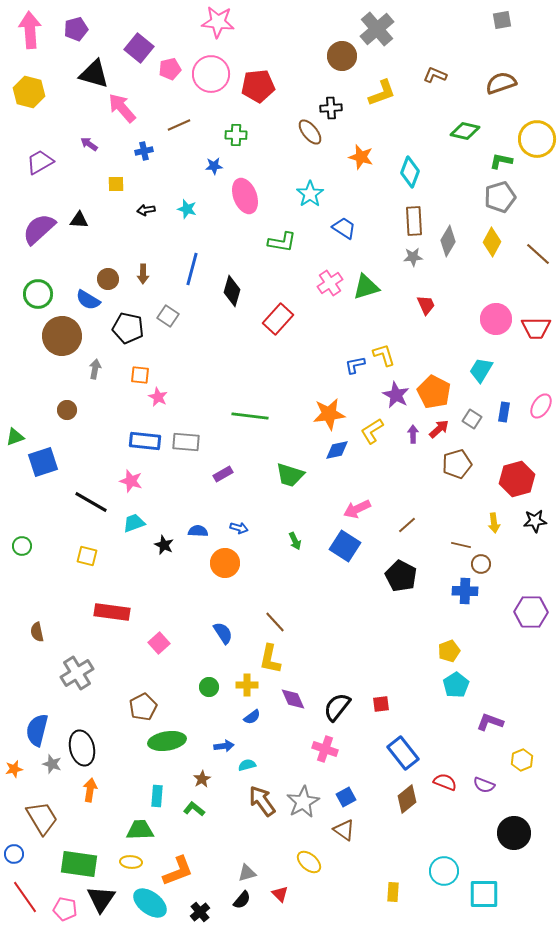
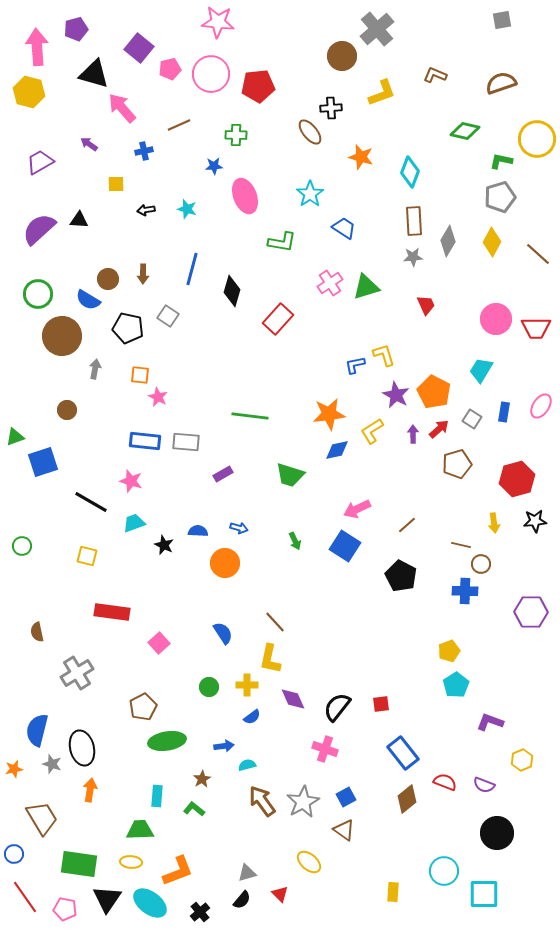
pink arrow at (30, 30): moved 7 px right, 17 px down
black circle at (514, 833): moved 17 px left
black triangle at (101, 899): moved 6 px right
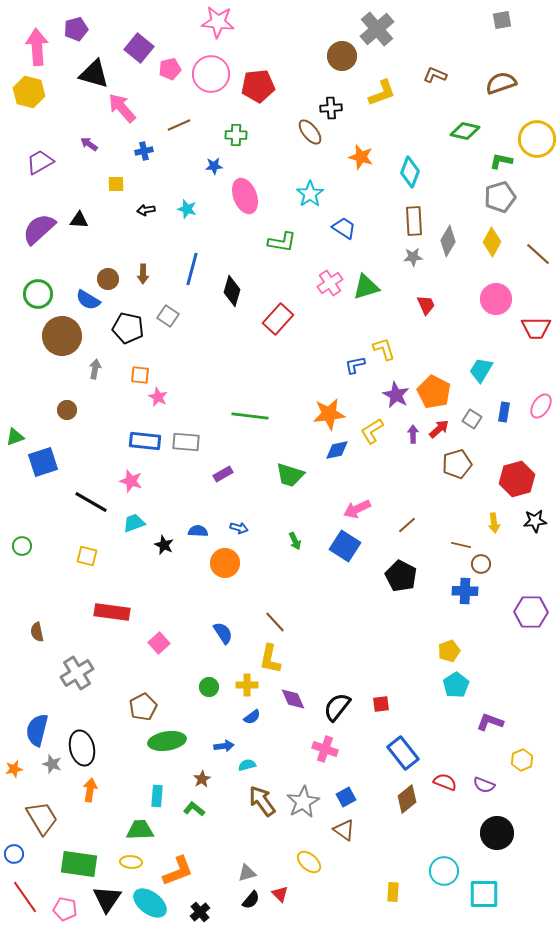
pink circle at (496, 319): moved 20 px up
yellow L-shape at (384, 355): moved 6 px up
black semicircle at (242, 900): moved 9 px right
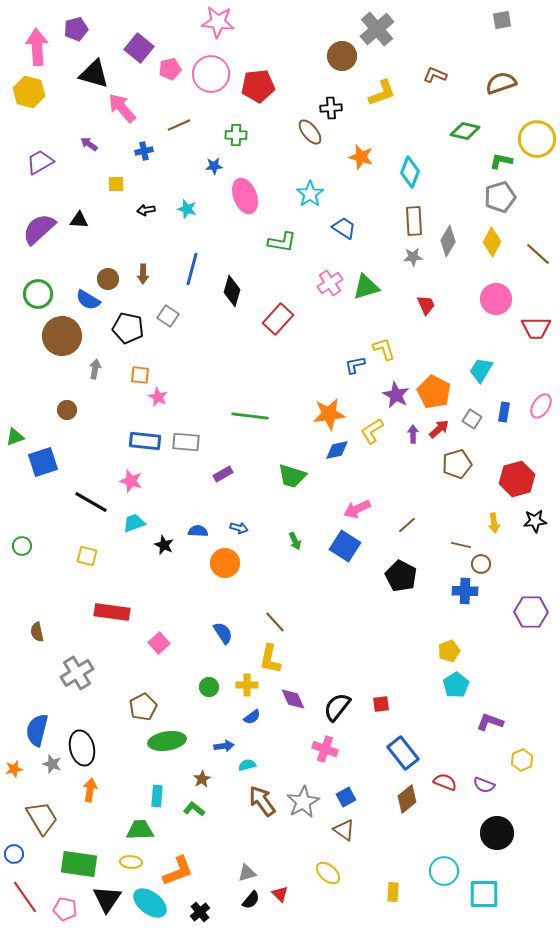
green trapezoid at (290, 475): moved 2 px right, 1 px down
yellow ellipse at (309, 862): moved 19 px right, 11 px down
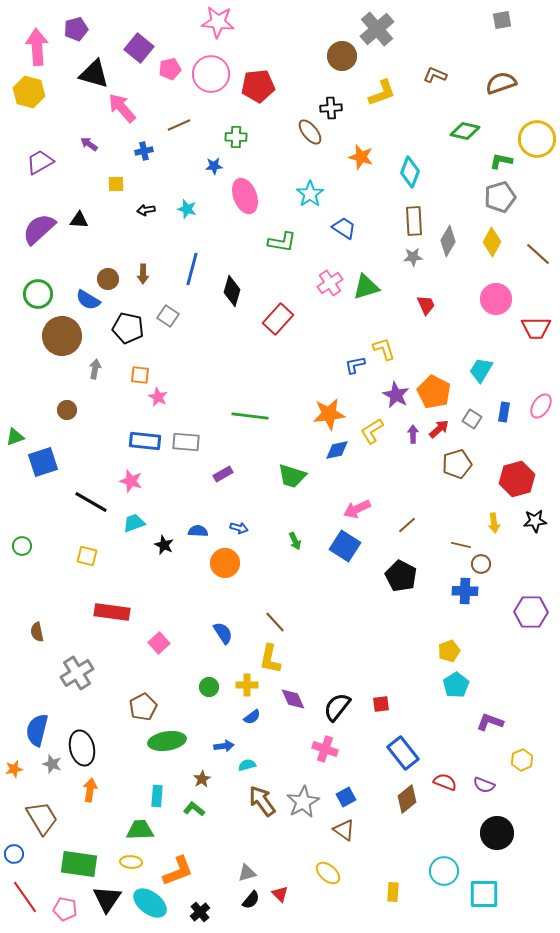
green cross at (236, 135): moved 2 px down
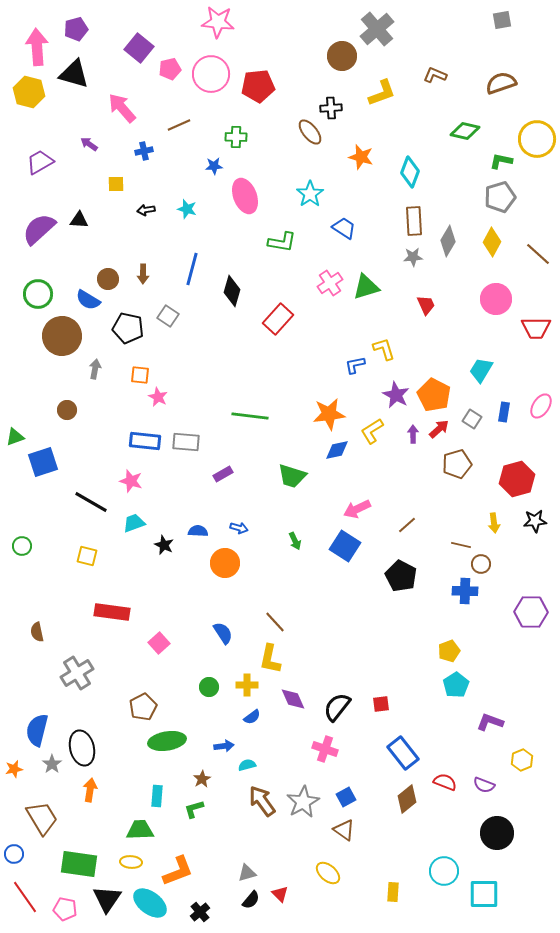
black triangle at (94, 74): moved 20 px left
orange pentagon at (434, 392): moved 3 px down
gray star at (52, 764): rotated 18 degrees clockwise
green L-shape at (194, 809): rotated 55 degrees counterclockwise
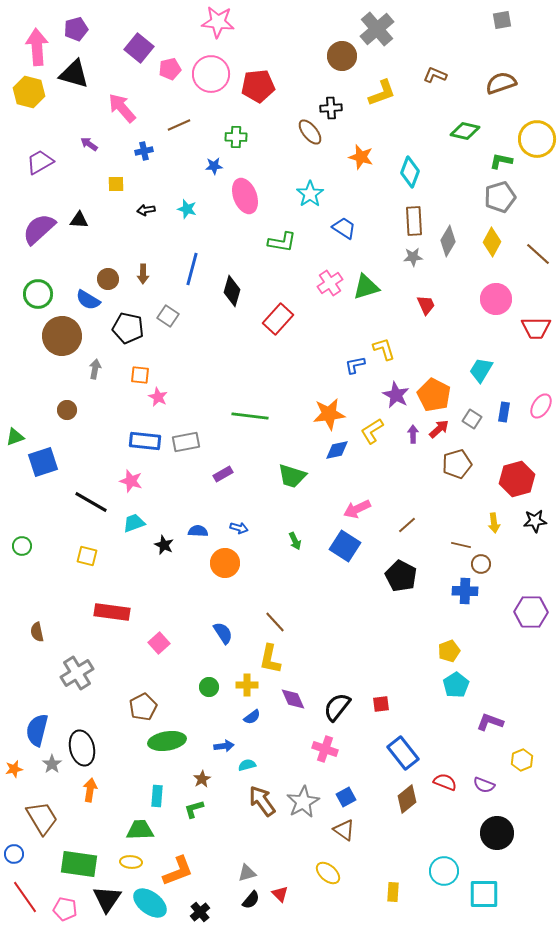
gray rectangle at (186, 442): rotated 16 degrees counterclockwise
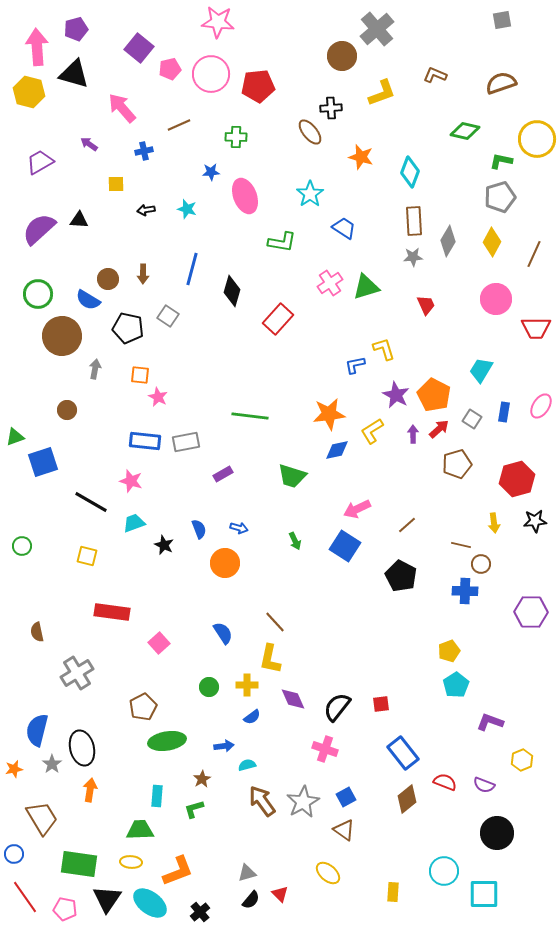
blue star at (214, 166): moved 3 px left, 6 px down
brown line at (538, 254): moved 4 px left; rotated 72 degrees clockwise
blue semicircle at (198, 531): moved 1 px right, 2 px up; rotated 66 degrees clockwise
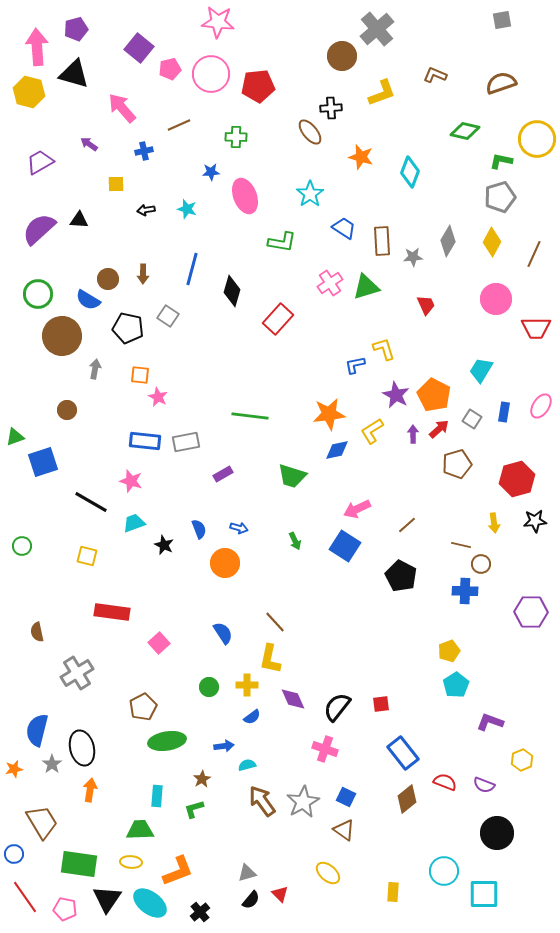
brown rectangle at (414, 221): moved 32 px left, 20 px down
blue square at (346, 797): rotated 36 degrees counterclockwise
brown trapezoid at (42, 818): moved 4 px down
